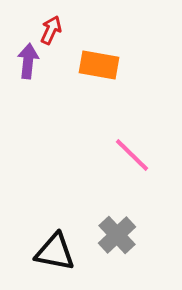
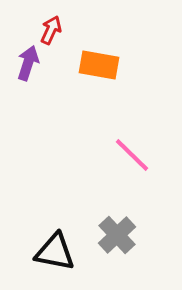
purple arrow: moved 2 px down; rotated 12 degrees clockwise
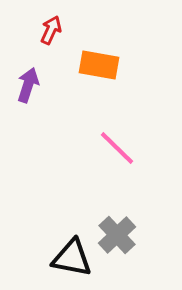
purple arrow: moved 22 px down
pink line: moved 15 px left, 7 px up
black triangle: moved 17 px right, 6 px down
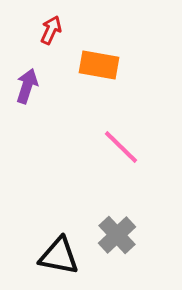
purple arrow: moved 1 px left, 1 px down
pink line: moved 4 px right, 1 px up
black triangle: moved 13 px left, 2 px up
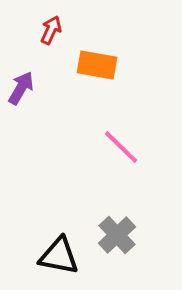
orange rectangle: moved 2 px left
purple arrow: moved 6 px left, 2 px down; rotated 12 degrees clockwise
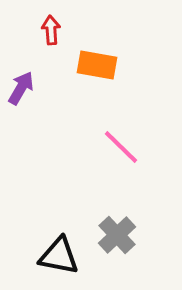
red arrow: rotated 28 degrees counterclockwise
